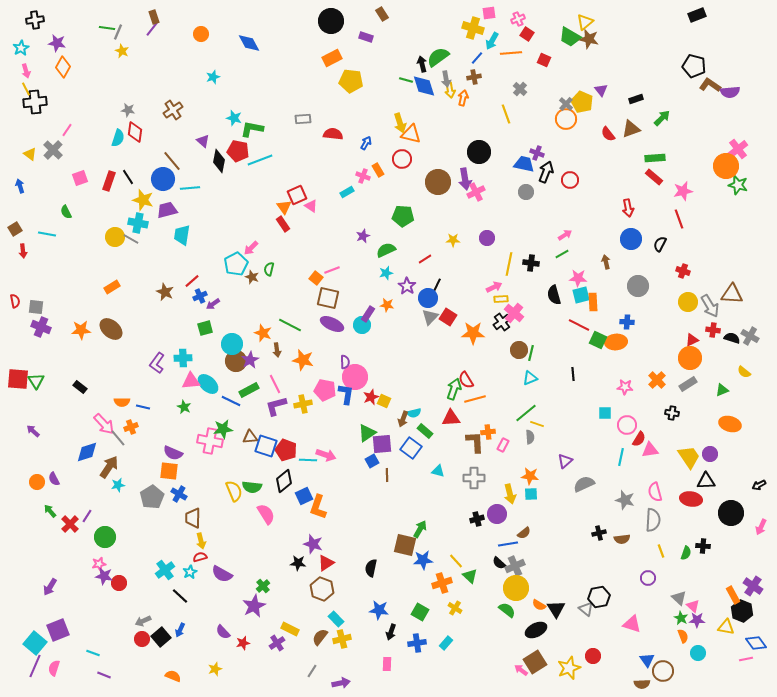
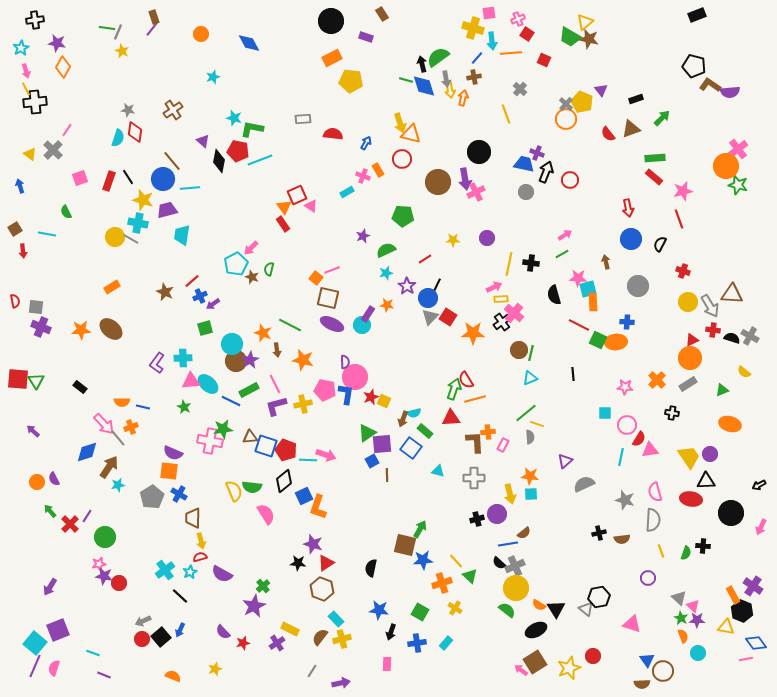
cyan arrow at (492, 41): rotated 36 degrees counterclockwise
cyan square at (581, 295): moved 7 px right, 6 px up
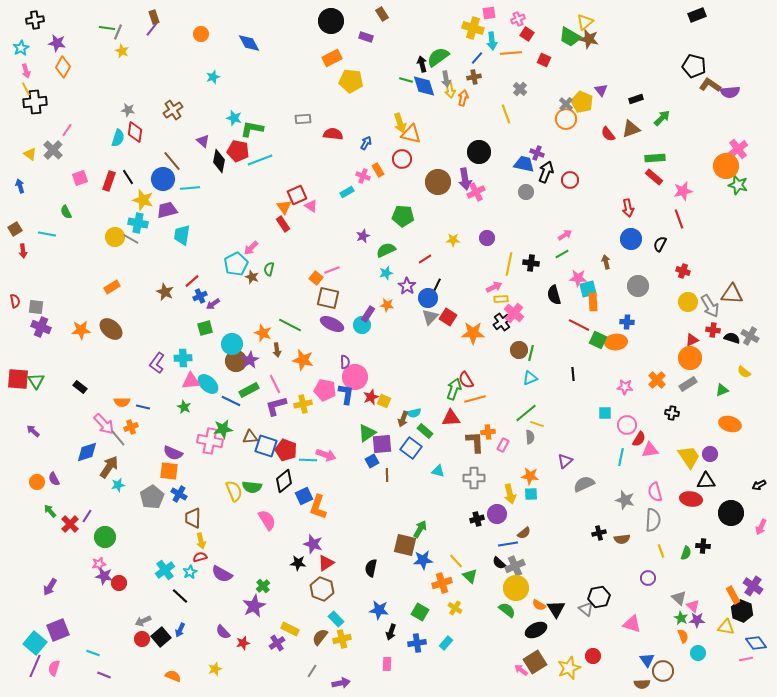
pink semicircle at (266, 514): moved 1 px right, 6 px down
